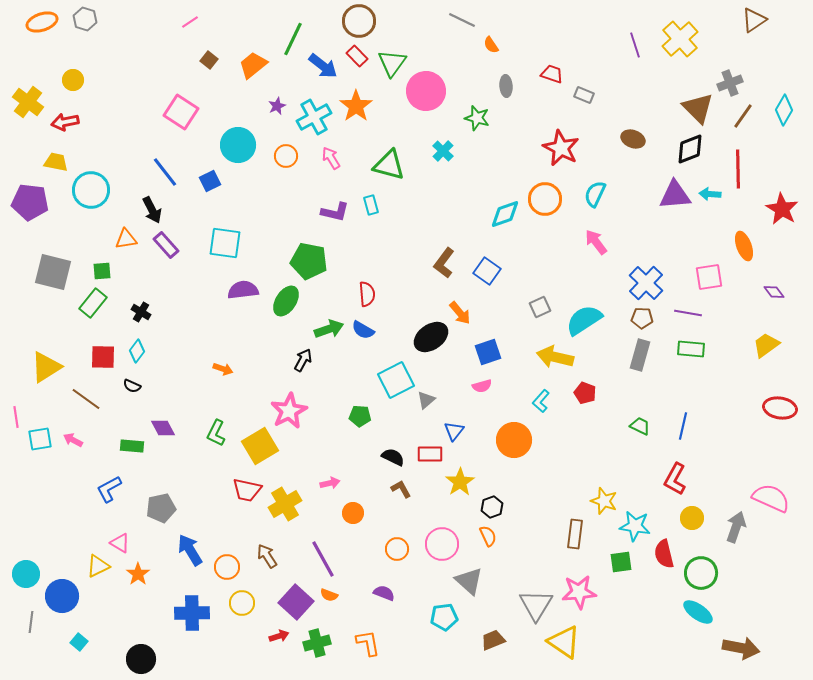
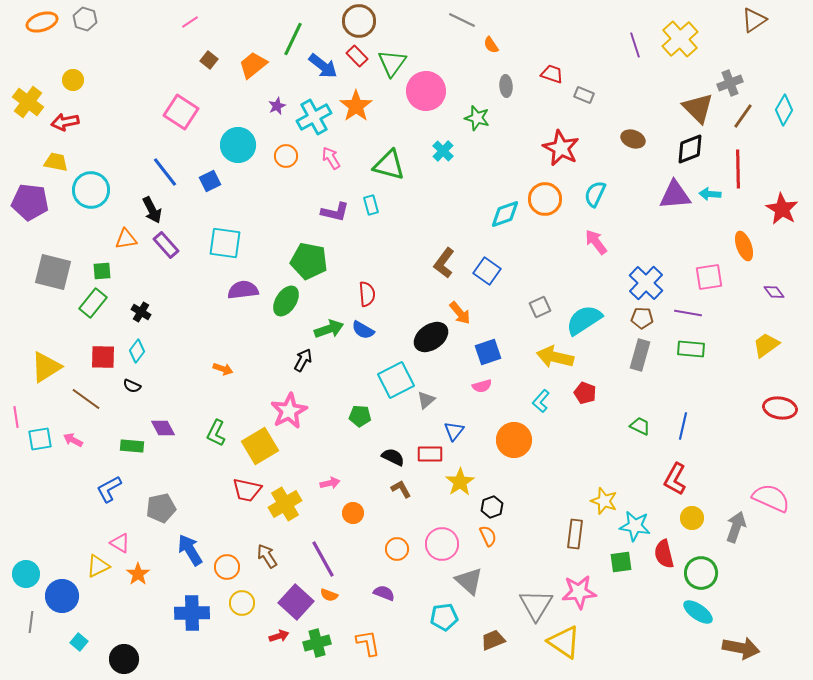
black circle at (141, 659): moved 17 px left
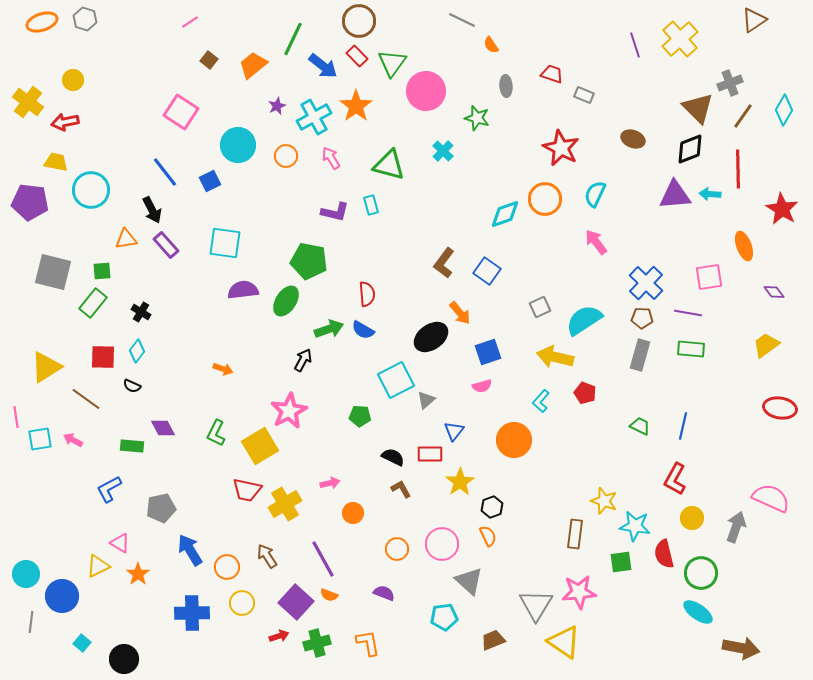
cyan square at (79, 642): moved 3 px right, 1 px down
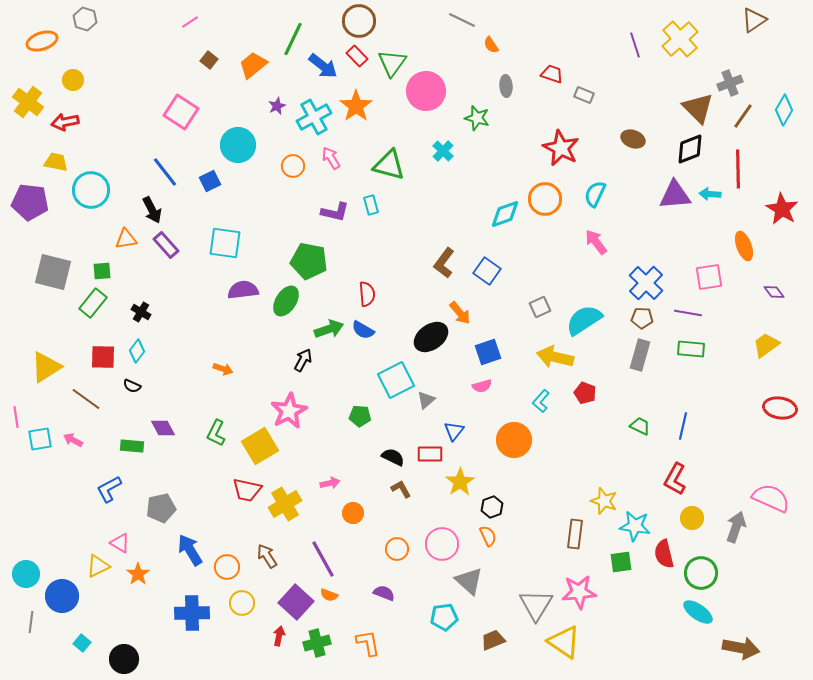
orange ellipse at (42, 22): moved 19 px down
orange circle at (286, 156): moved 7 px right, 10 px down
red arrow at (279, 636): rotated 60 degrees counterclockwise
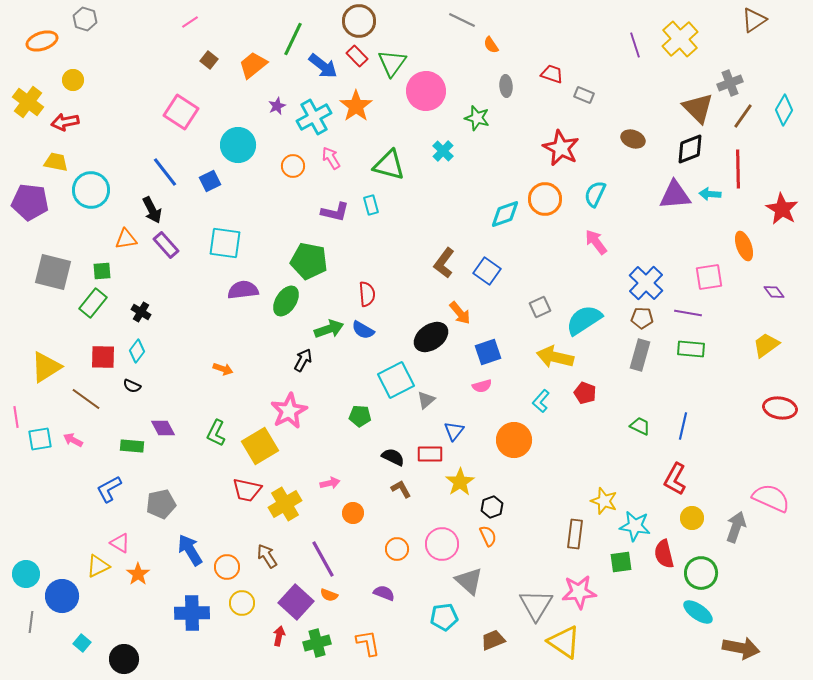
gray pentagon at (161, 508): moved 4 px up
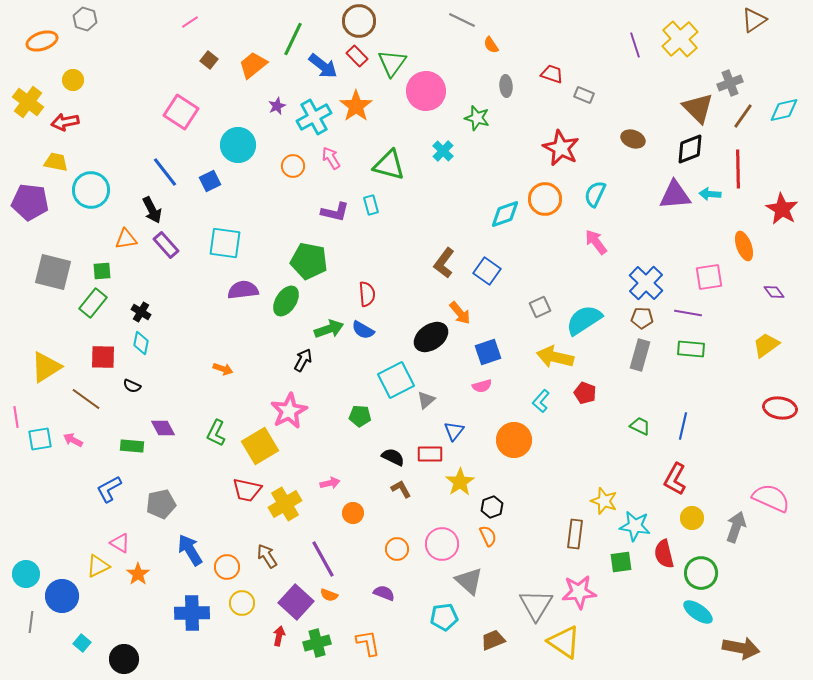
cyan diamond at (784, 110): rotated 48 degrees clockwise
cyan diamond at (137, 351): moved 4 px right, 8 px up; rotated 25 degrees counterclockwise
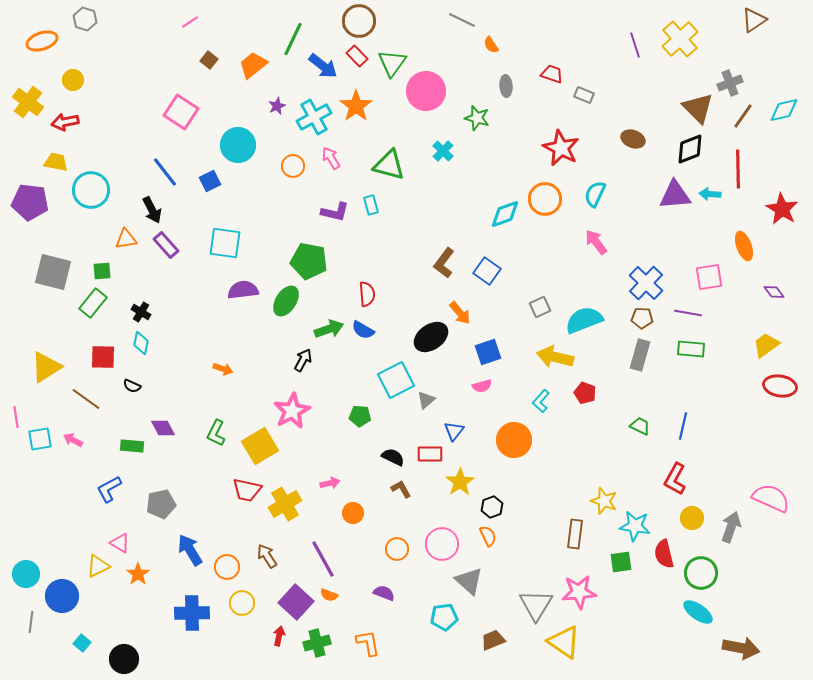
cyan semicircle at (584, 320): rotated 12 degrees clockwise
red ellipse at (780, 408): moved 22 px up
pink star at (289, 411): moved 3 px right
gray arrow at (736, 527): moved 5 px left
